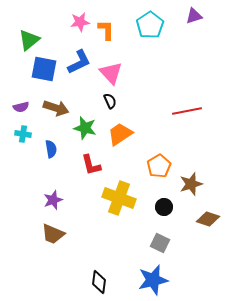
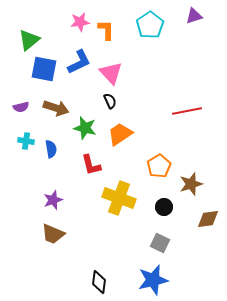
cyan cross: moved 3 px right, 7 px down
brown diamond: rotated 25 degrees counterclockwise
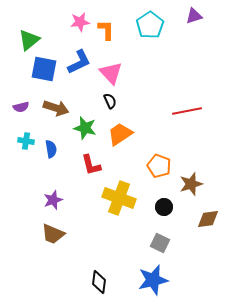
orange pentagon: rotated 20 degrees counterclockwise
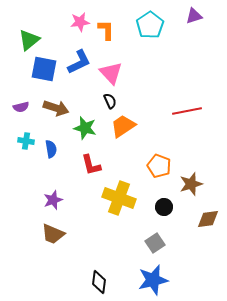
orange trapezoid: moved 3 px right, 8 px up
gray square: moved 5 px left; rotated 30 degrees clockwise
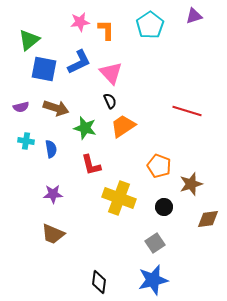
red line: rotated 28 degrees clockwise
purple star: moved 6 px up; rotated 18 degrees clockwise
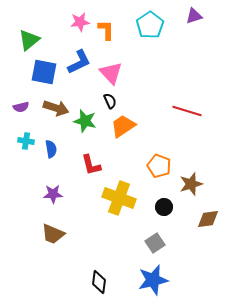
blue square: moved 3 px down
green star: moved 7 px up
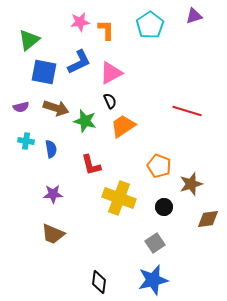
pink triangle: rotated 45 degrees clockwise
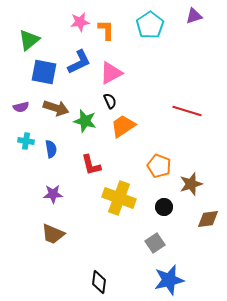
blue star: moved 16 px right
